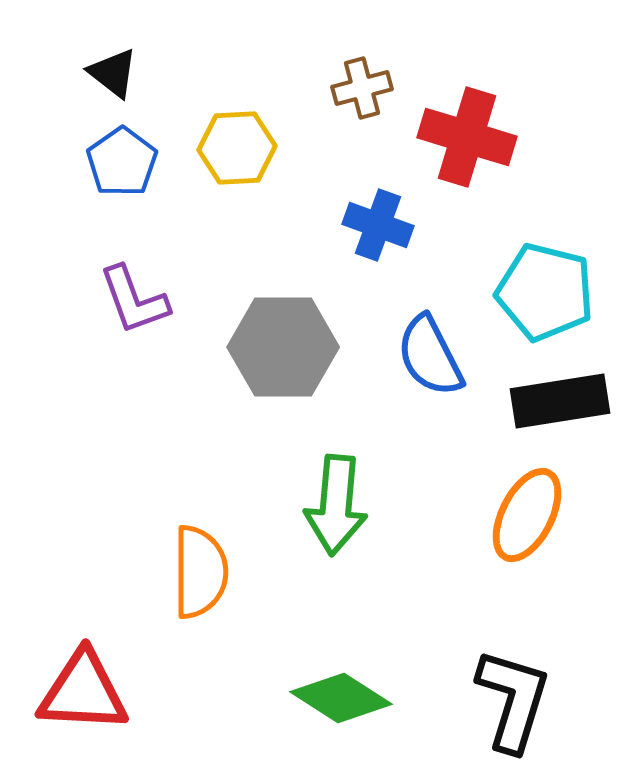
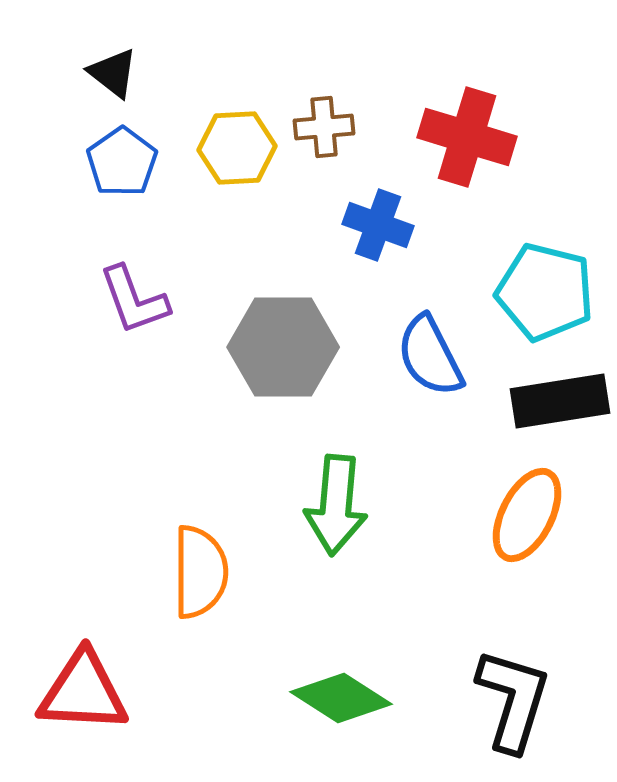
brown cross: moved 38 px left, 39 px down; rotated 10 degrees clockwise
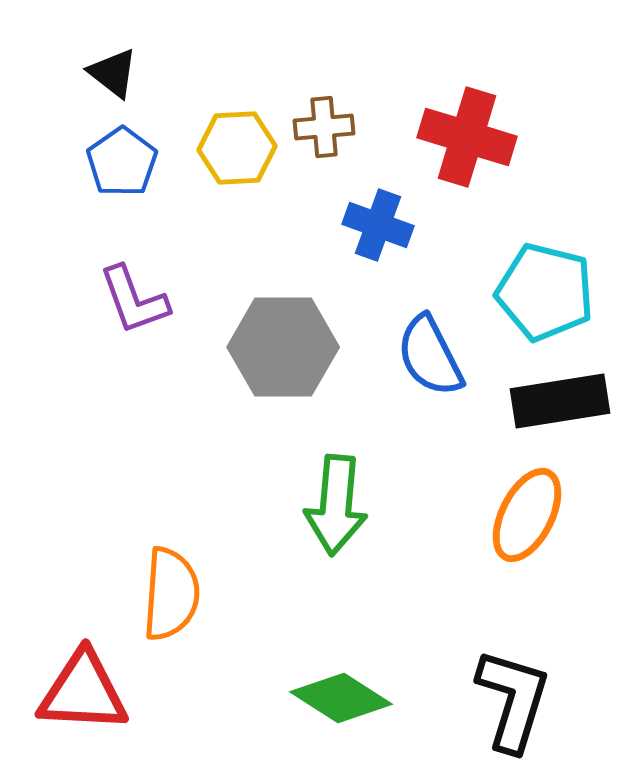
orange semicircle: moved 29 px left, 22 px down; rotated 4 degrees clockwise
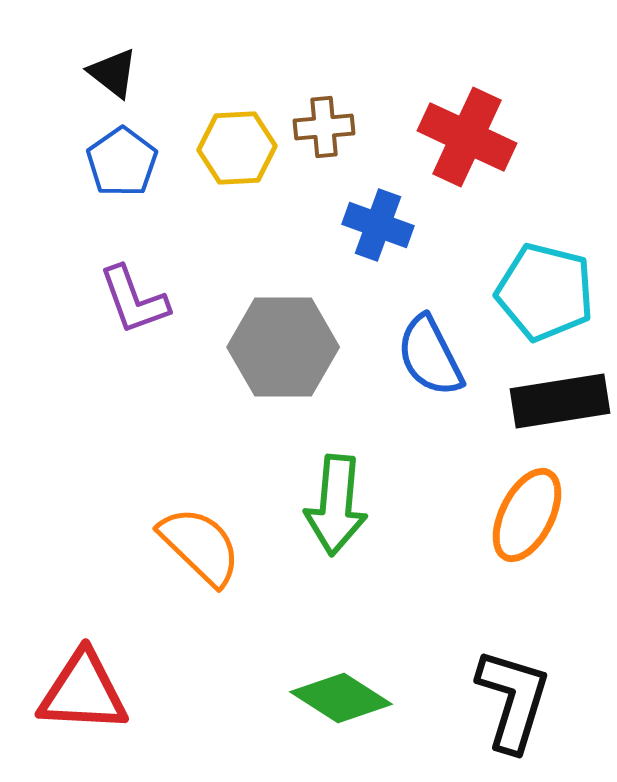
red cross: rotated 8 degrees clockwise
orange semicircle: moved 29 px right, 48 px up; rotated 50 degrees counterclockwise
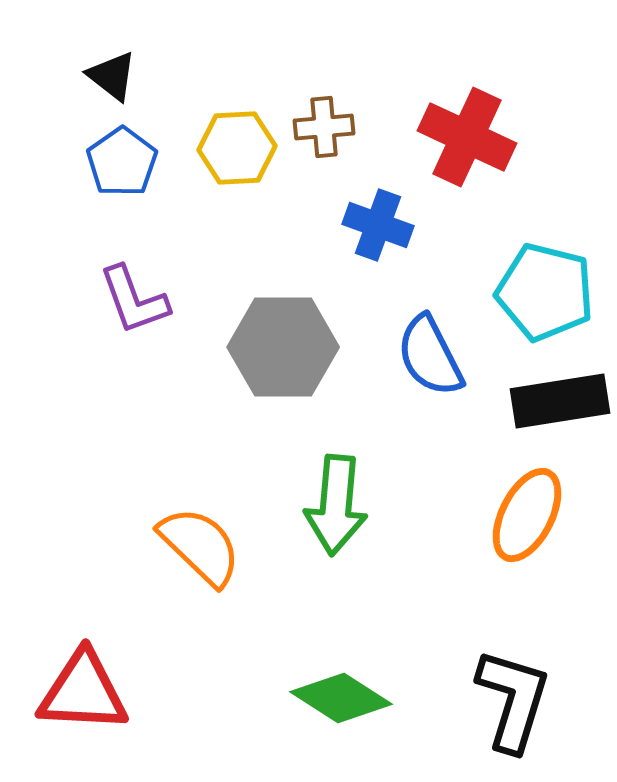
black triangle: moved 1 px left, 3 px down
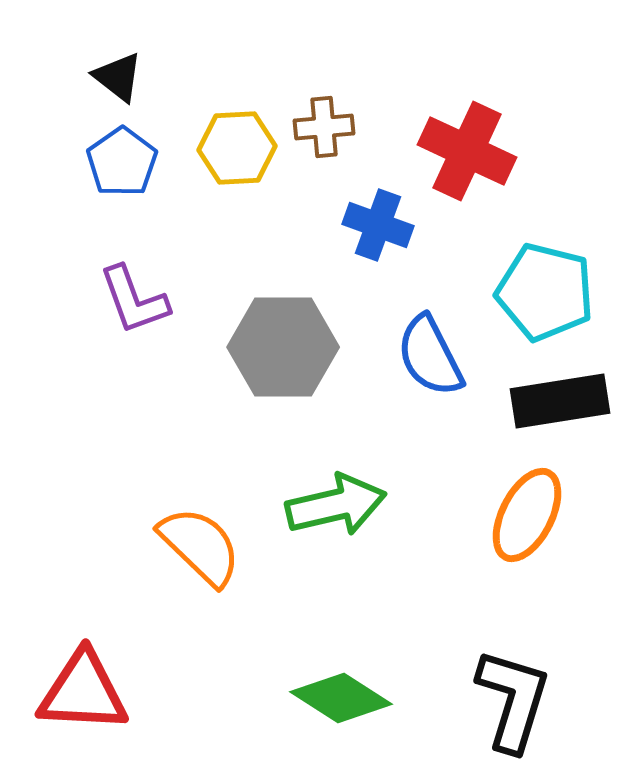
black triangle: moved 6 px right, 1 px down
red cross: moved 14 px down
green arrow: rotated 108 degrees counterclockwise
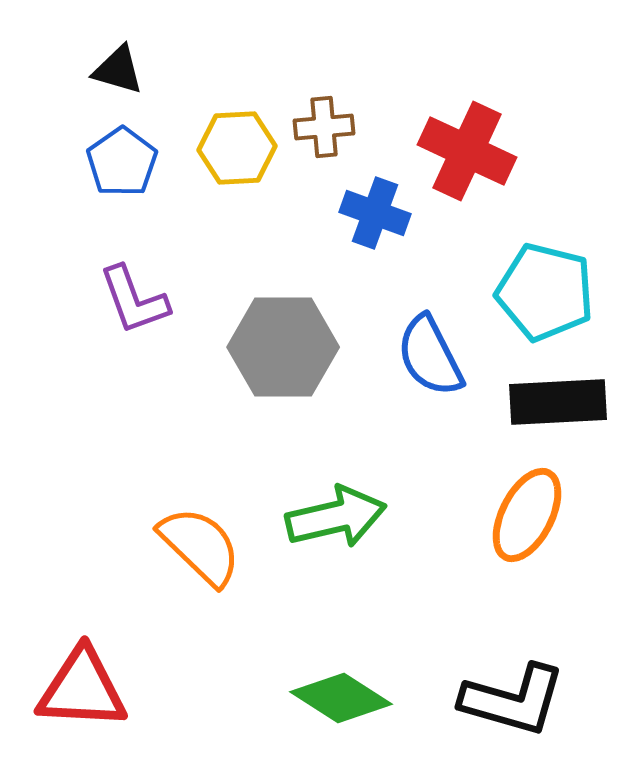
black triangle: moved 7 px up; rotated 22 degrees counterclockwise
blue cross: moved 3 px left, 12 px up
black rectangle: moved 2 px left, 1 px down; rotated 6 degrees clockwise
green arrow: moved 12 px down
red triangle: moved 1 px left, 3 px up
black L-shape: rotated 89 degrees clockwise
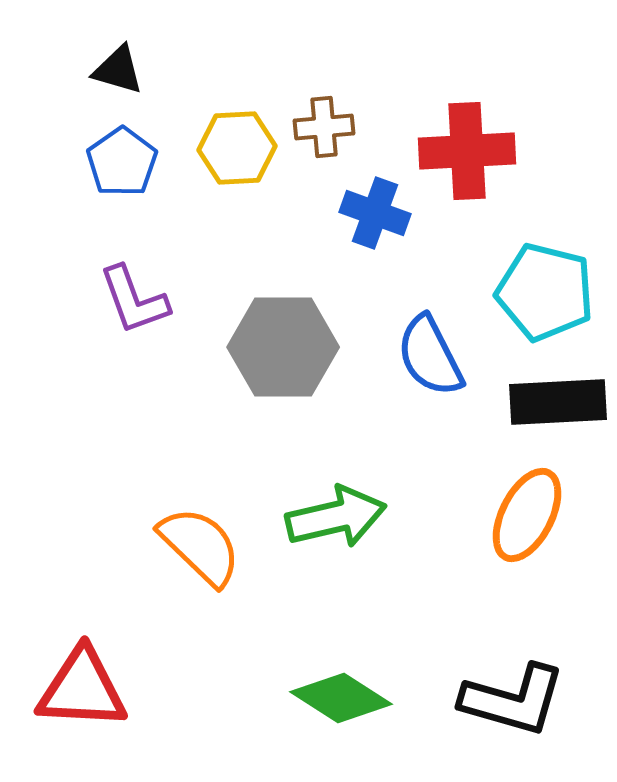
red cross: rotated 28 degrees counterclockwise
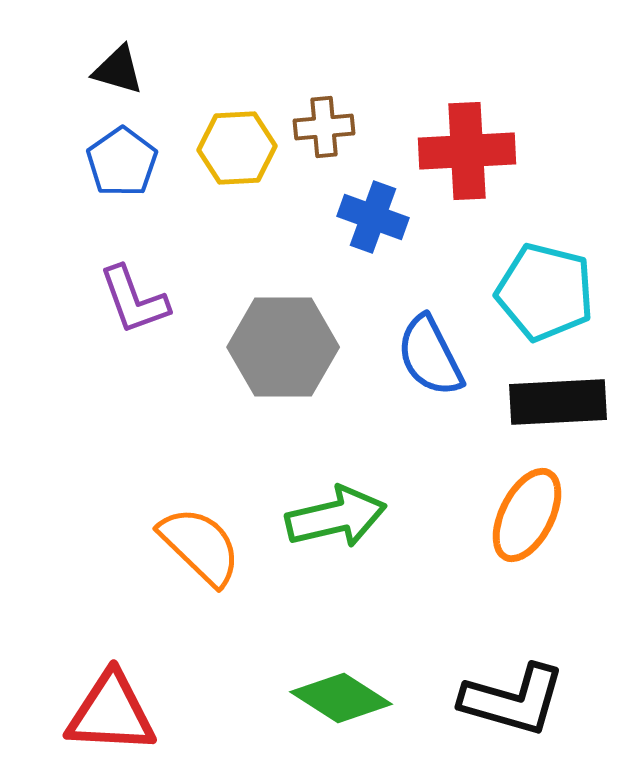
blue cross: moved 2 px left, 4 px down
red triangle: moved 29 px right, 24 px down
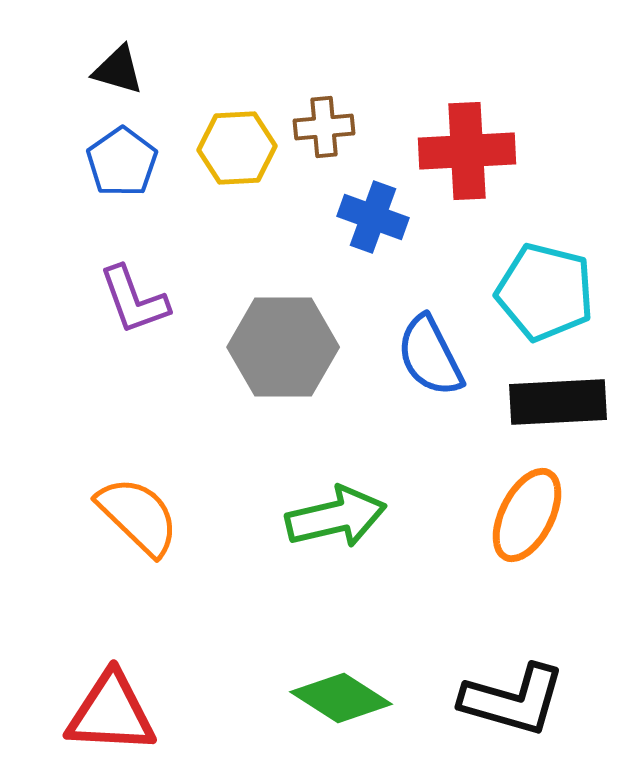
orange semicircle: moved 62 px left, 30 px up
